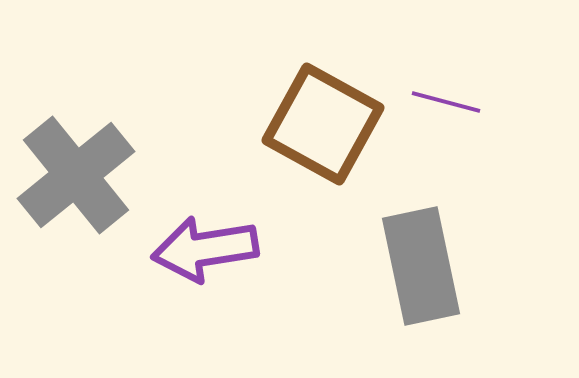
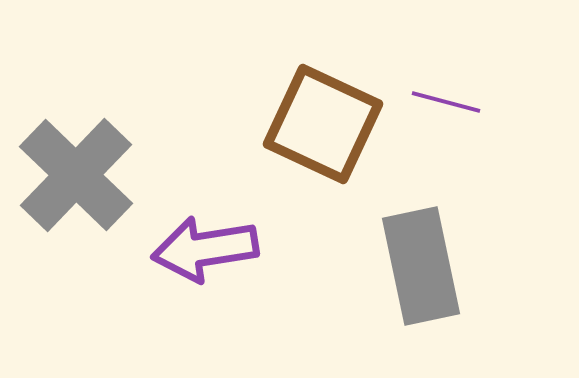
brown square: rotated 4 degrees counterclockwise
gray cross: rotated 7 degrees counterclockwise
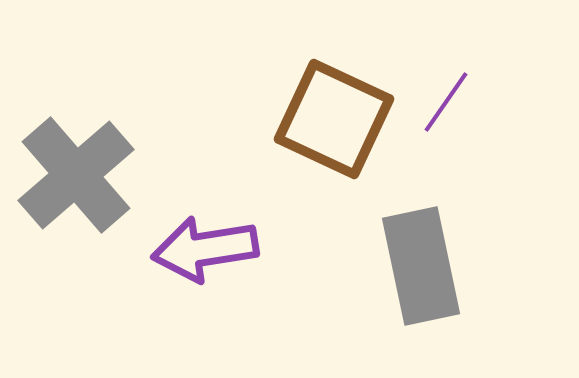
purple line: rotated 70 degrees counterclockwise
brown square: moved 11 px right, 5 px up
gray cross: rotated 5 degrees clockwise
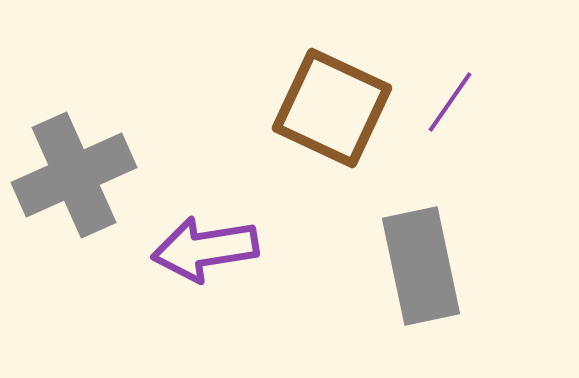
purple line: moved 4 px right
brown square: moved 2 px left, 11 px up
gray cross: moved 2 px left; rotated 17 degrees clockwise
